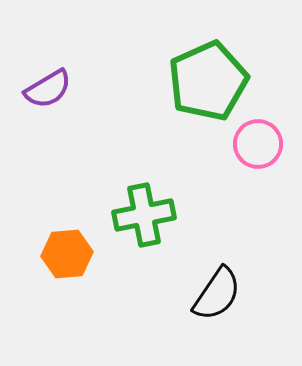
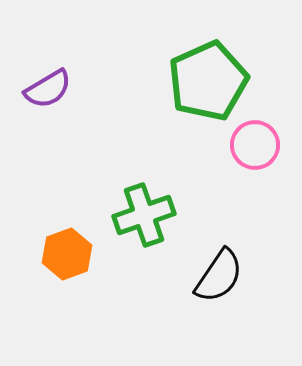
pink circle: moved 3 px left, 1 px down
green cross: rotated 8 degrees counterclockwise
orange hexagon: rotated 15 degrees counterclockwise
black semicircle: moved 2 px right, 18 px up
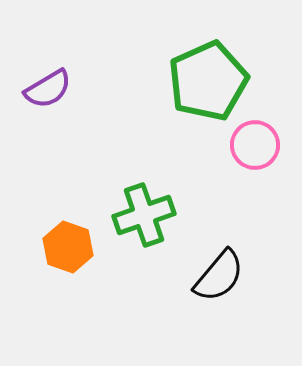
orange hexagon: moved 1 px right, 7 px up; rotated 21 degrees counterclockwise
black semicircle: rotated 6 degrees clockwise
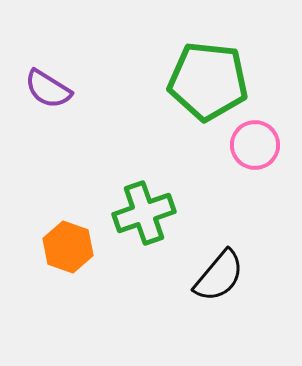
green pentagon: rotated 30 degrees clockwise
purple semicircle: rotated 63 degrees clockwise
green cross: moved 2 px up
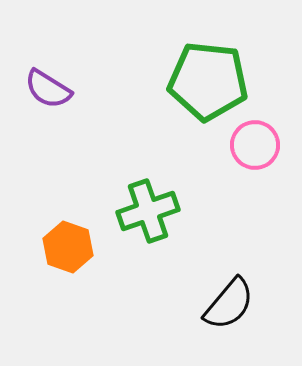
green cross: moved 4 px right, 2 px up
black semicircle: moved 10 px right, 28 px down
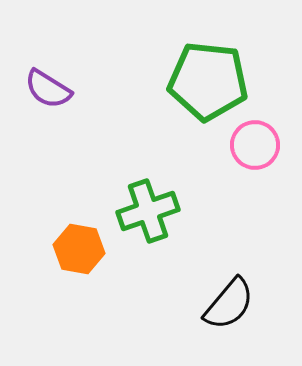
orange hexagon: moved 11 px right, 2 px down; rotated 9 degrees counterclockwise
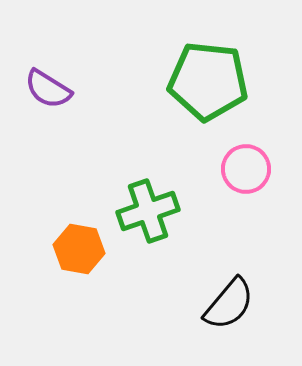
pink circle: moved 9 px left, 24 px down
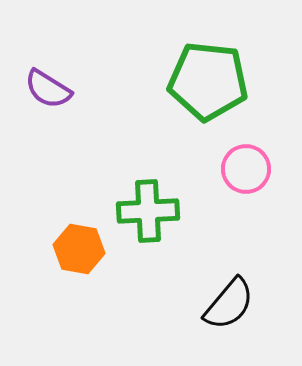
green cross: rotated 16 degrees clockwise
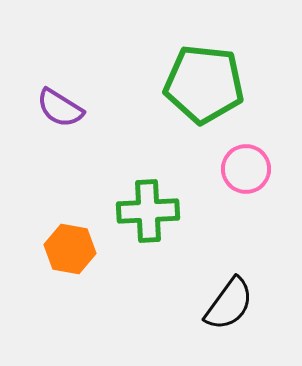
green pentagon: moved 4 px left, 3 px down
purple semicircle: moved 12 px right, 19 px down
orange hexagon: moved 9 px left
black semicircle: rotated 4 degrees counterclockwise
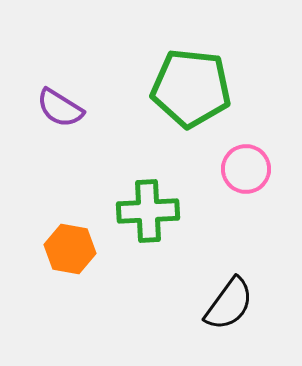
green pentagon: moved 13 px left, 4 px down
